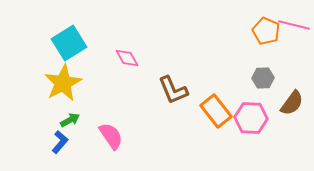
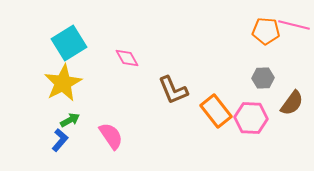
orange pentagon: rotated 20 degrees counterclockwise
blue L-shape: moved 2 px up
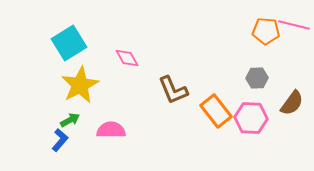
gray hexagon: moved 6 px left
yellow star: moved 17 px right, 2 px down
pink semicircle: moved 6 px up; rotated 56 degrees counterclockwise
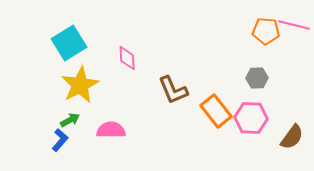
pink diamond: rotated 25 degrees clockwise
brown semicircle: moved 34 px down
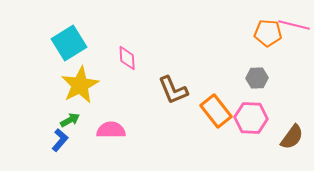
orange pentagon: moved 2 px right, 2 px down
